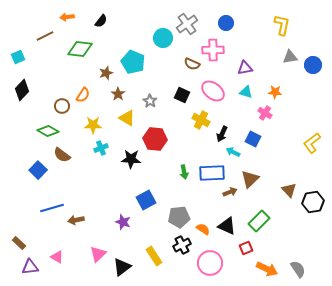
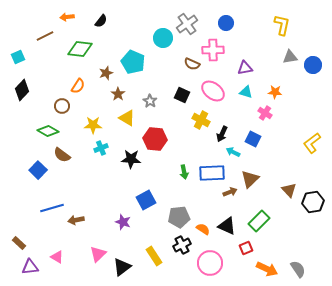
orange semicircle at (83, 95): moved 5 px left, 9 px up
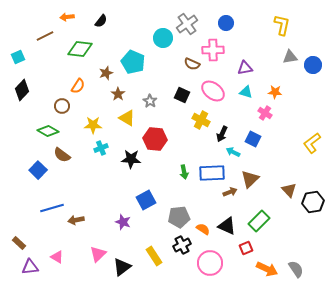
gray semicircle at (298, 269): moved 2 px left
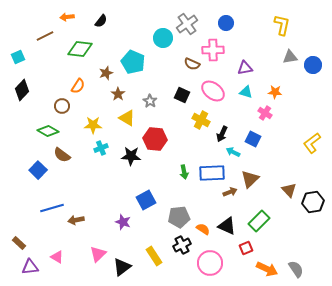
black star at (131, 159): moved 3 px up
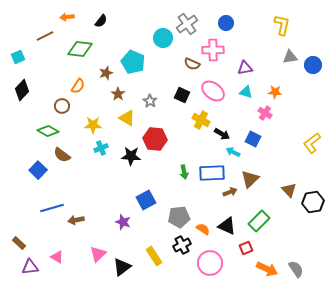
black arrow at (222, 134): rotated 84 degrees counterclockwise
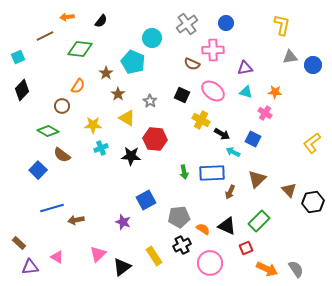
cyan circle at (163, 38): moved 11 px left
brown star at (106, 73): rotated 16 degrees counterclockwise
brown triangle at (250, 179): moved 7 px right
brown arrow at (230, 192): rotated 136 degrees clockwise
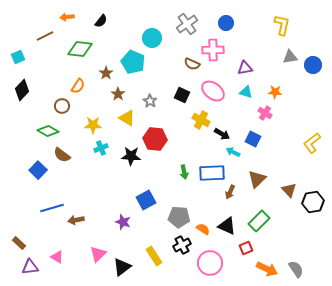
gray pentagon at (179, 217): rotated 10 degrees clockwise
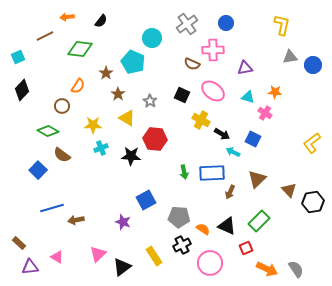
cyan triangle at (246, 92): moved 2 px right, 5 px down
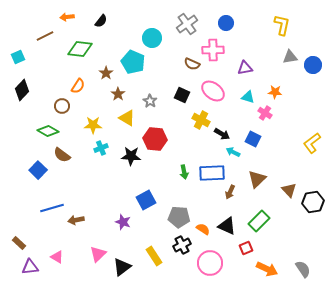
gray semicircle at (296, 269): moved 7 px right
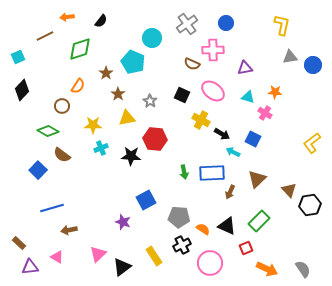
green diamond at (80, 49): rotated 25 degrees counterclockwise
yellow triangle at (127, 118): rotated 42 degrees counterclockwise
black hexagon at (313, 202): moved 3 px left, 3 px down
brown arrow at (76, 220): moved 7 px left, 10 px down
